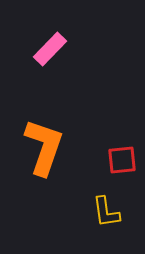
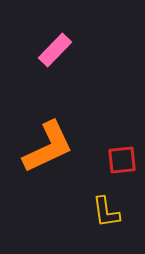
pink rectangle: moved 5 px right, 1 px down
orange L-shape: moved 4 px right; rotated 46 degrees clockwise
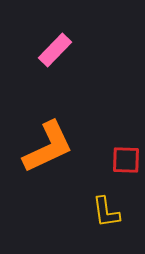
red square: moved 4 px right; rotated 8 degrees clockwise
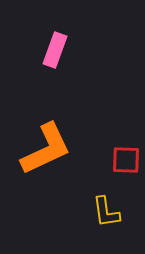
pink rectangle: rotated 24 degrees counterclockwise
orange L-shape: moved 2 px left, 2 px down
